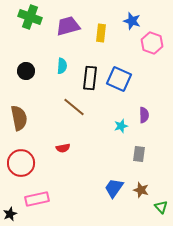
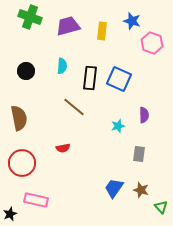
yellow rectangle: moved 1 px right, 2 px up
cyan star: moved 3 px left
red circle: moved 1 px right
pink rectangle: moved 1 px left, 1 px down; rotated 25 degrees clockwise
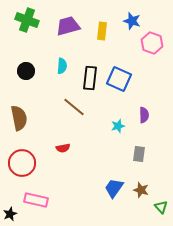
green cross: moved 3 px left, 3 px down
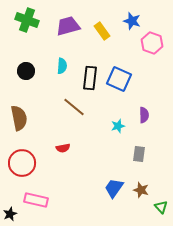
yellow rectangle: rotated 42 degrees counterclockwise
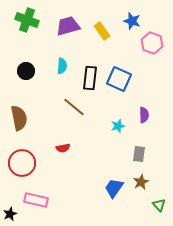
brown star: moved 8 px up; rotated 28 degrees clockwise
green triangle: moved 2 px left, 2 px up
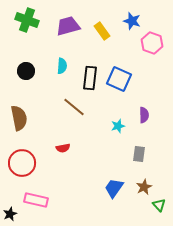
brown star: moved 3 px right, 5 px down
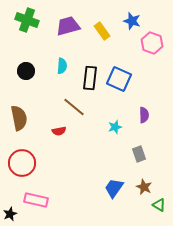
cyan star: moved 3 px left, 1 px down
red semicircle: moved 4 px left, 17 px up
gray rectangle: rotated 28 degrees counterclockwise
brown star: rotated 21 degrees counterclockwise
green triangle: rotated 16 degrees counterclockwise
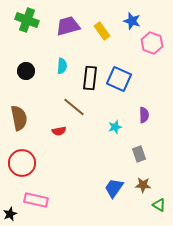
brown star: moved 1 px left, 2 px up; rotated 21 degrees counterclockwise
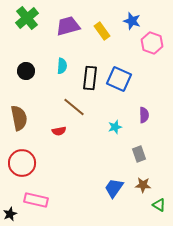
green cross: moved 2 px up; rotated 30 degrees clockwise
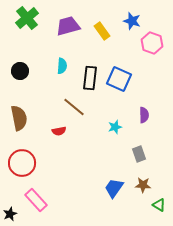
black circle: moved 6 px left
pink rectangle: rotated 35 degrees clockwise
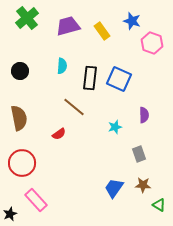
red semicircle: moved 3 px down; rotated 24 degrees counterclockwise
